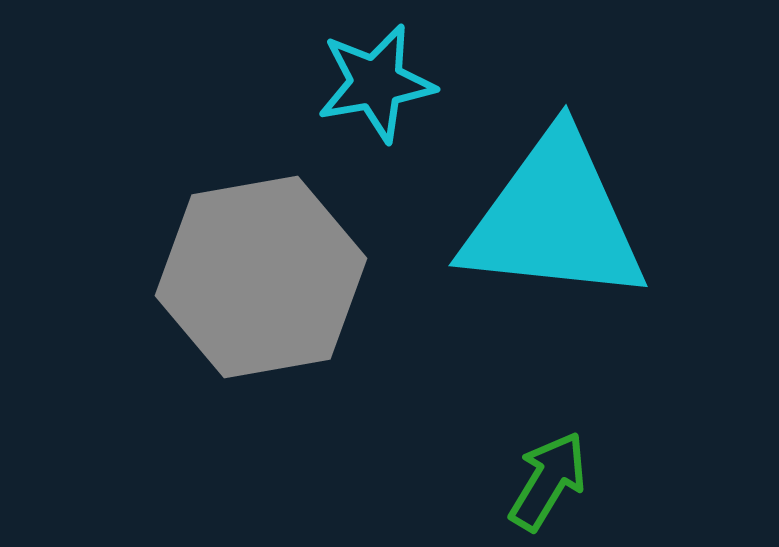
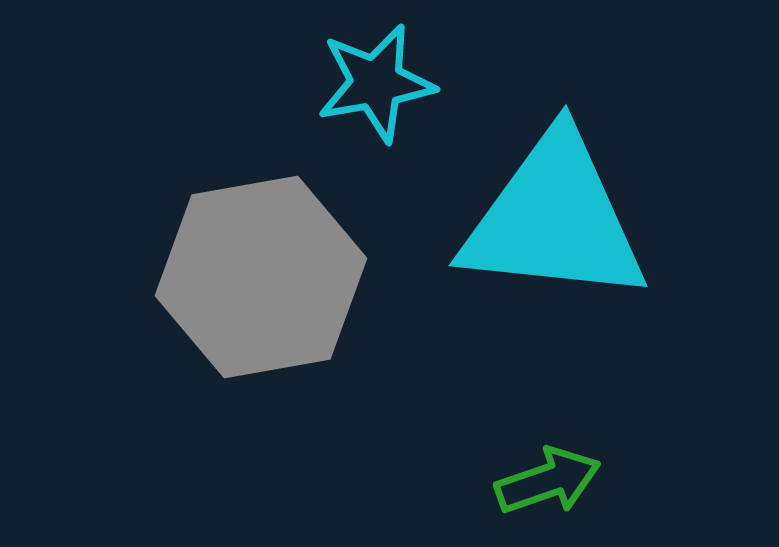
green arrow: rotated 40 degrees clockwise
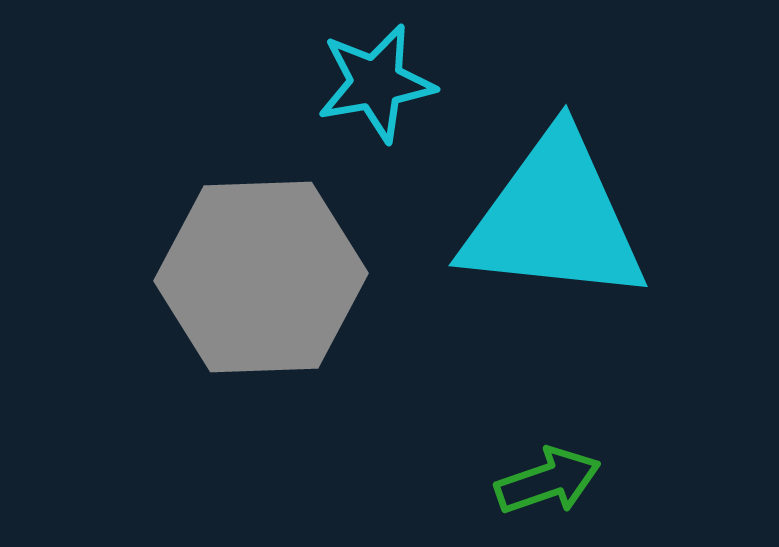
gray hexagon: rotated 8 degrees clockwise
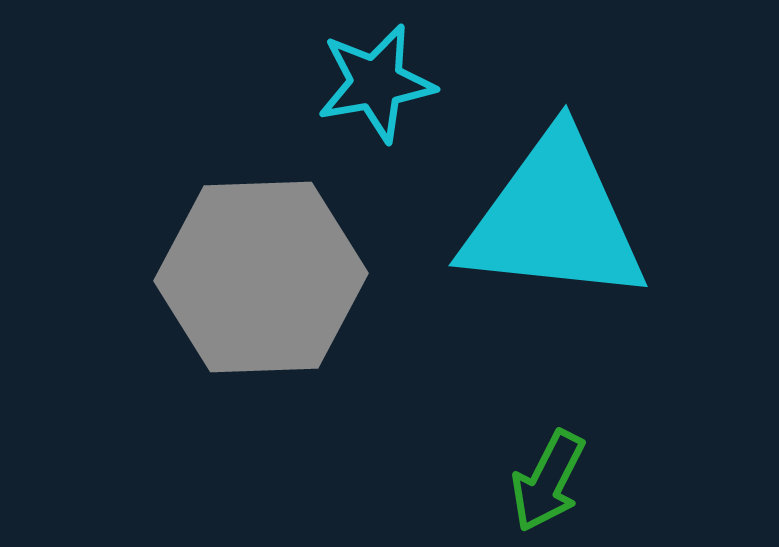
green arrow: rotated 136 degrees clockwise
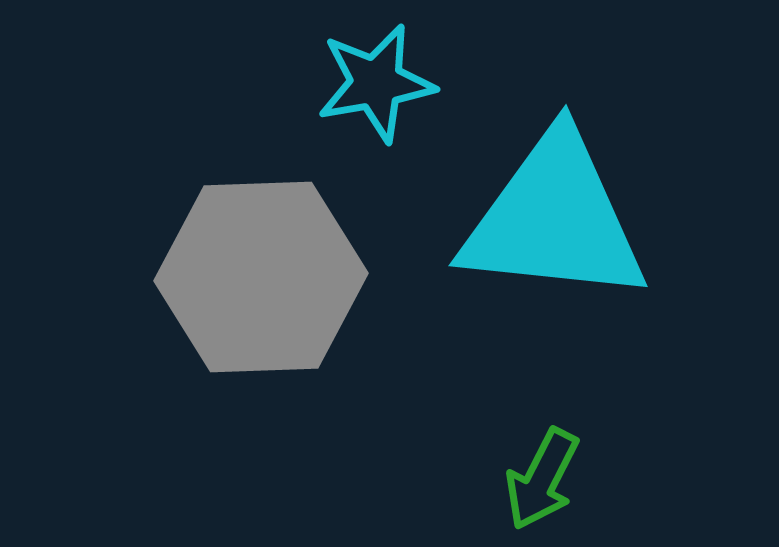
green arrow: moved 6 px left, 2 px up
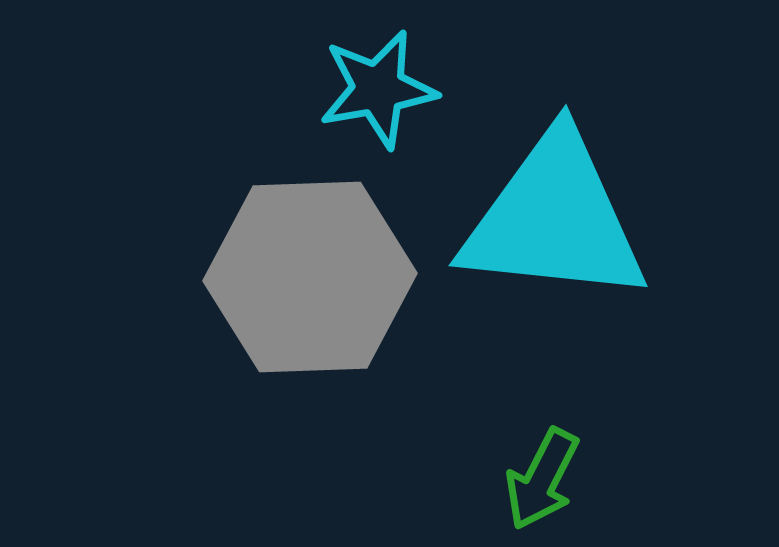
cyan star: moved 2 px right, 6 px down
gray hexagon: moved 49 px right
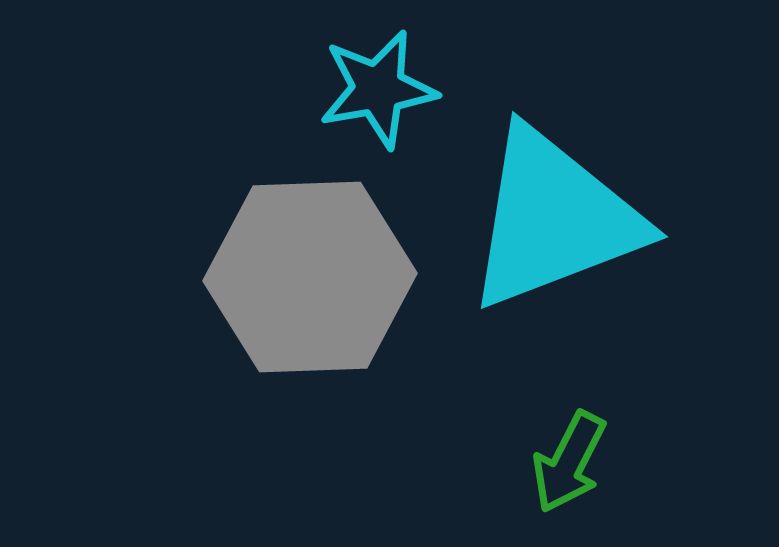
cyan triangle: rotated 27 degrees counterclockwise
green arrow: moved 27 px right, 17 px up
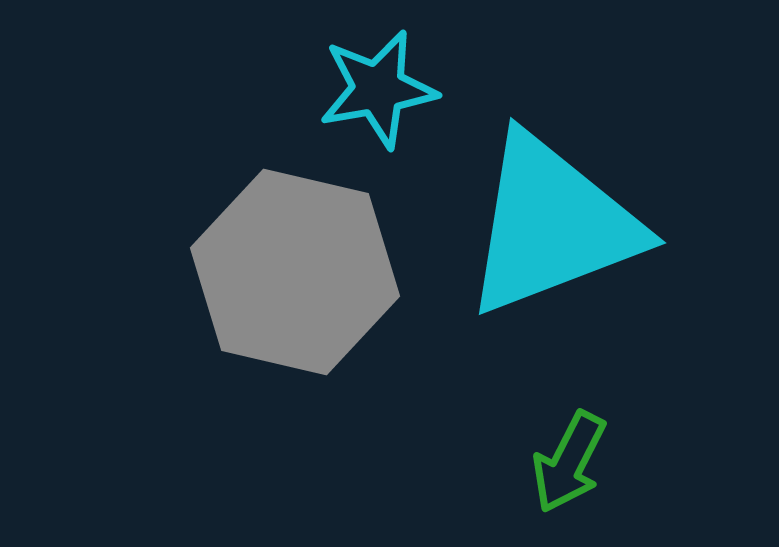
cyan triangle: moved 2 px left, 6 px down
gray hexagon: moved 15 px left, 5 px up; rotated 15 degrees clockwise
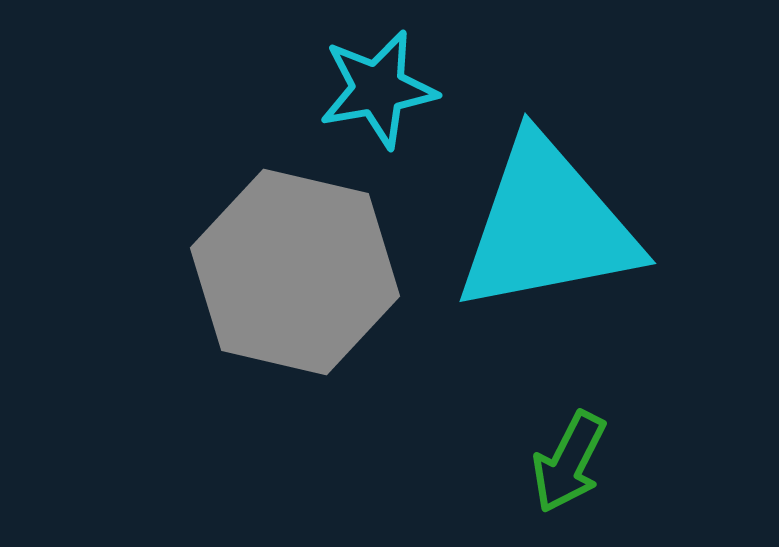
cyan triangle: moved 5 px left, 1 px down; rotated 10 degrees clockwise
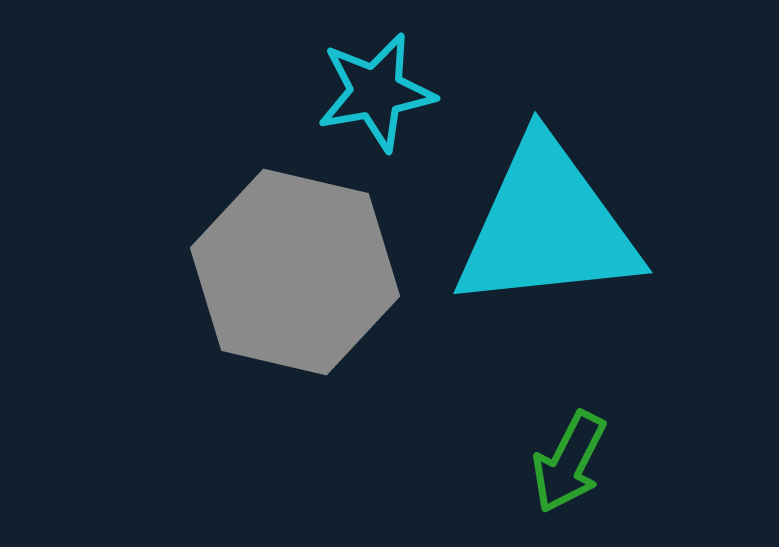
cyan star: moved 2 px left, 3 px down
cyan triangle: rotated 5 degrees clockwise
